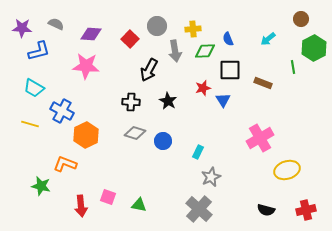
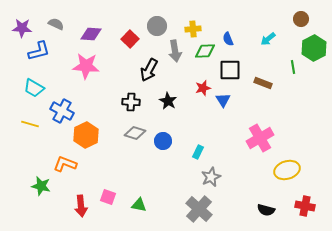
red cross: moved 1 px left, 4 px up; rotated 24 degrees clockwise
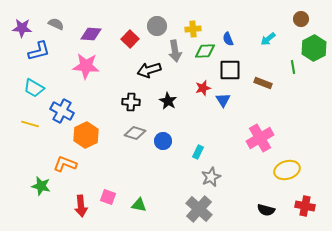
black arrow: rotated 45 degrees clockwise
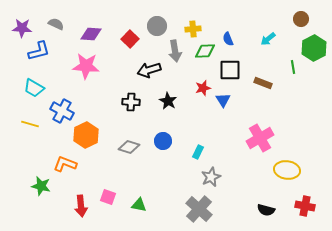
gray diamond: moved 6 px left, 14 px down
yellow ellipse: rotated 25 degrees clockwise
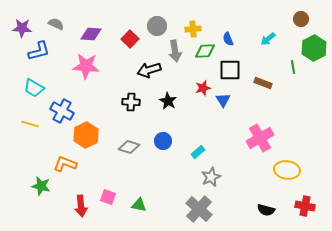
cyan rectangle: rotated 24 degrees clockwise
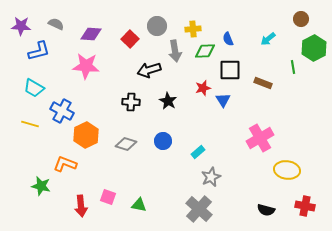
purple star: moved 1 px left, 2 px up
gray diamond: moved 3 px left, 3 px up
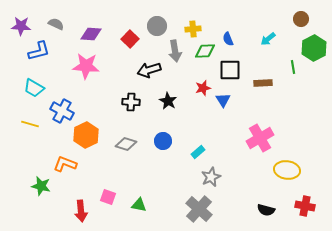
brown rectangle: rotated 24 degrees counterclockwise
red arrow: moved 5 px down
